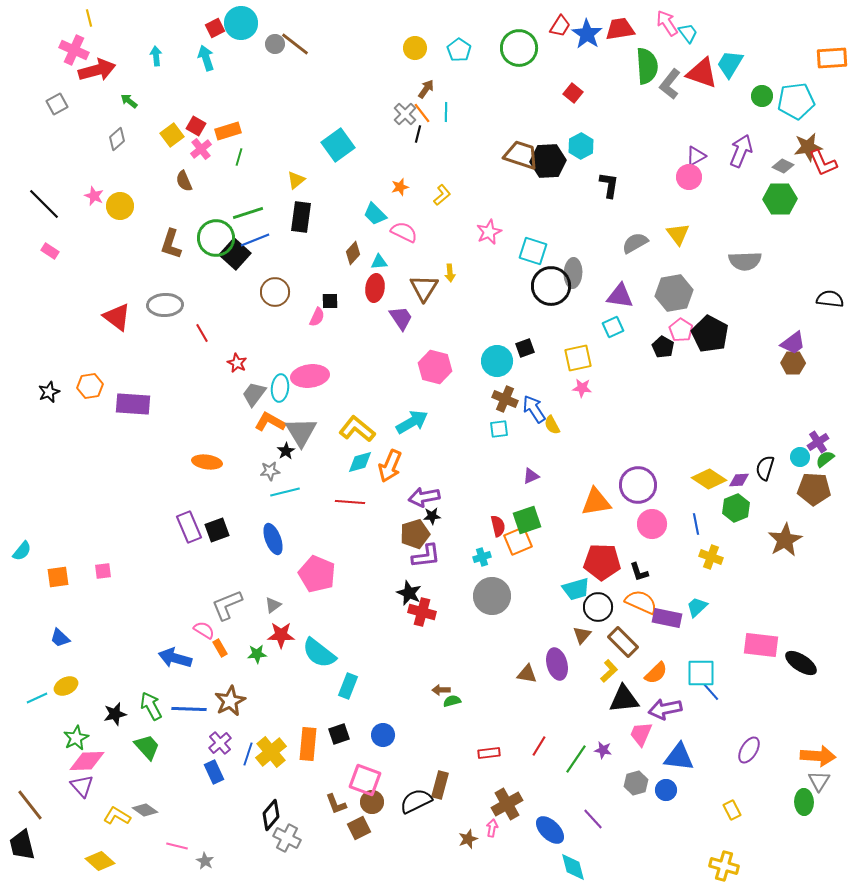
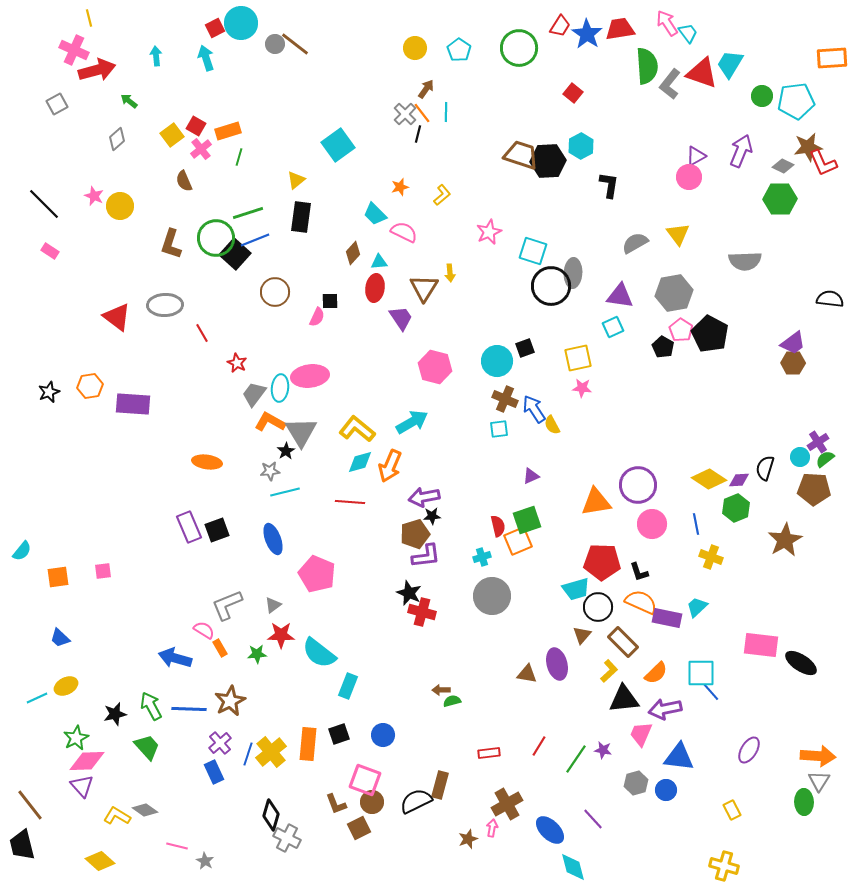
black diamond at (271, 815): rotated 24 degrees counterclockwise
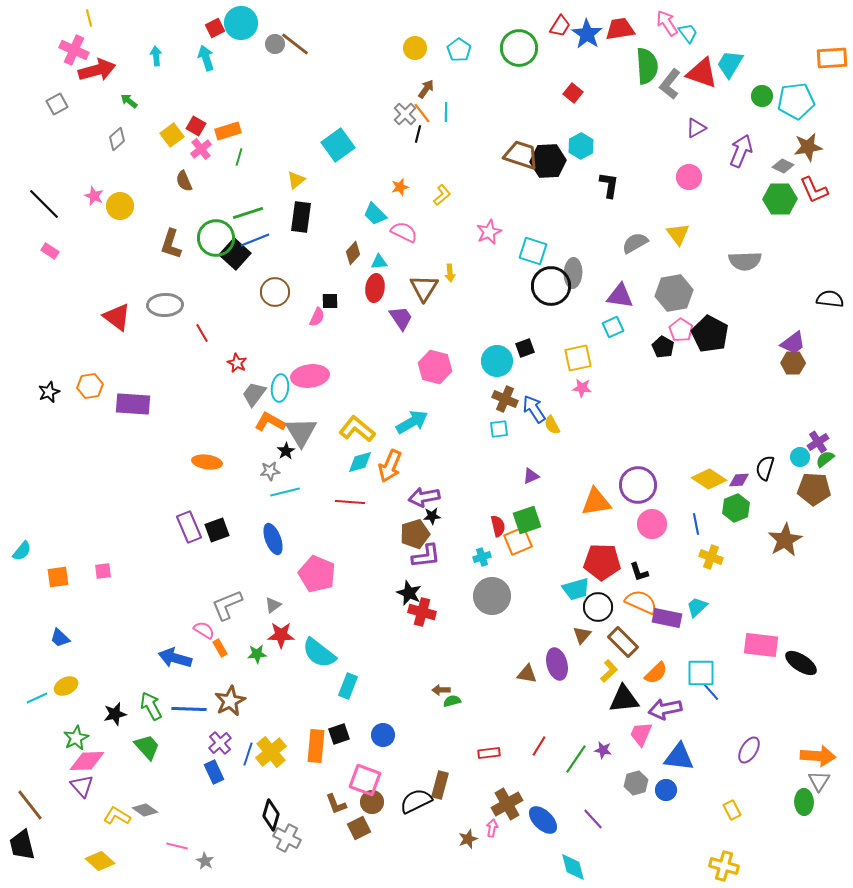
purple triangle at (696, 156): moved 28 px up
red L-shape at (823, 163): moved 9 px left, 27 px down
orange rectangle at (308, 744): moved 8 px right, 2 px down
blue ellipse at (550, 830): moved 7 px left, 10 px up
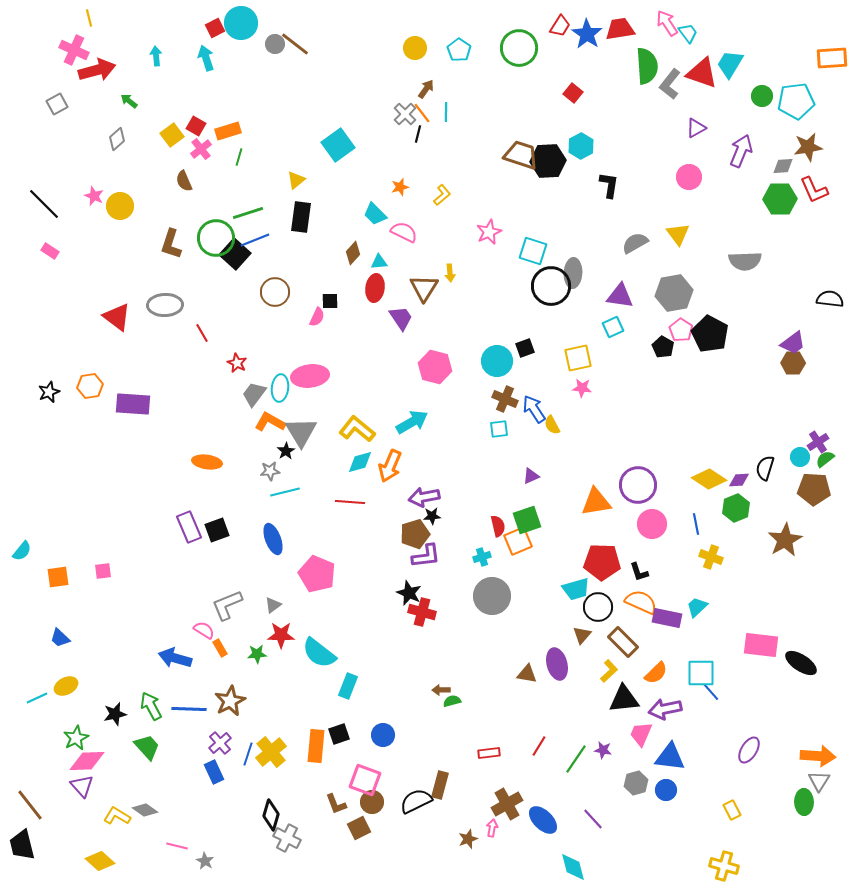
gray diamond at (783, 166): rotated 30 degrees counterclockwise
blue triangle at (679, 757): moved 9 px left
